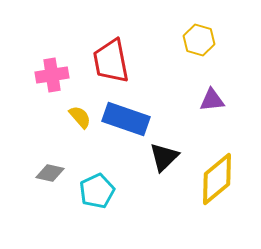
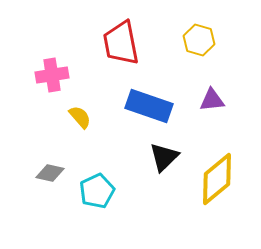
red trapezoid: moved 10 px right, 18 px up
blue rectangle: moved 23 px right, 13 px up
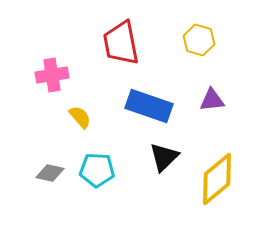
cyan pentagon: moved 21 px up; rotated 28 degrees clockwise
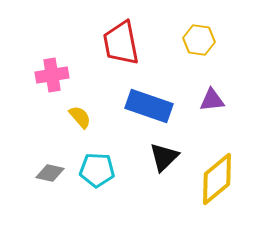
yellow hexagon: rotated 8 degrees counterclockwise
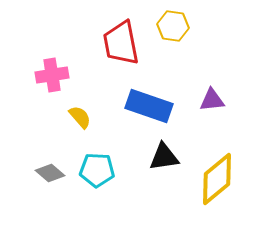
yellow hexagon: moved 26 px left, 14 px up
black triangle: rotated 36 degrees clockwise
gray diamond: rotated 28 degrees clockwise
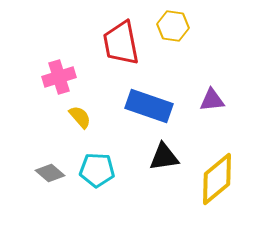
pink cross: moved 7 px right, 2 px down; rotated 8 degrees counterclockwise
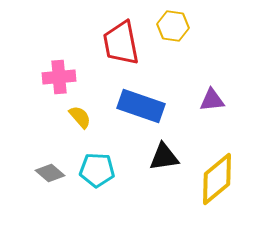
pink cross: rotated 12 degrees clockwise
blue rectangle: moved 8 px left
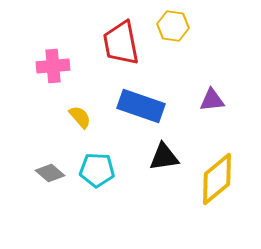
pink cross: moved 6 px left, 11 px up
